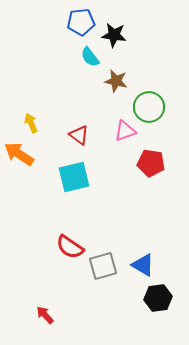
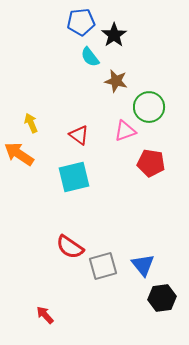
black star: rotated 30 degrees clockwise
blue triangle: rotated 20 degrees clockwise
black hexagon: moved 4 px right
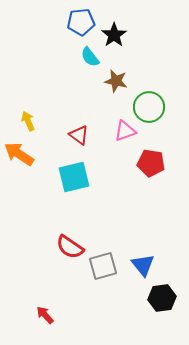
yellow arrow: moved 3 px left, 2 px up
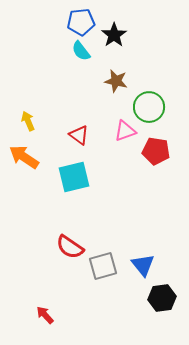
cyan semicircle: moved 9 px left, 6 px up
orange arrow: moved 5 px right, 3 px down
red pentagon: moved 5 px right, 12 px up
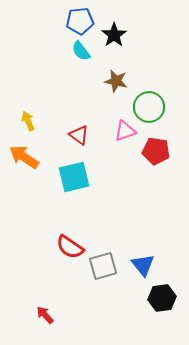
blue pentagon: moved 1 px left, 1 px up
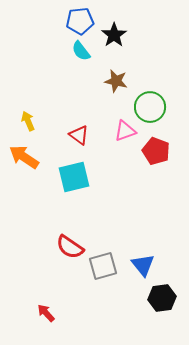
green circle: moved 1 px right
red pentagon: rotated 12 degrees clockwise
red arrow: moved 1 px right, 2 px up
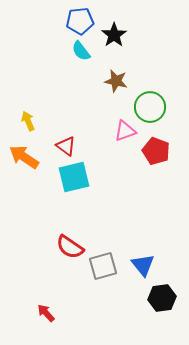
red triangle: moved 13 px left, 11 px down
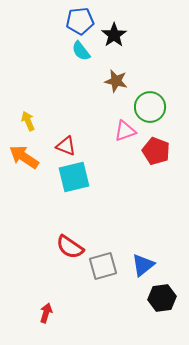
red triangle: rotated 15 degrees counterclockwise
blue triangle: rotated 30 degrees clockwise
red arrow: rotated 60 degrees clockwise
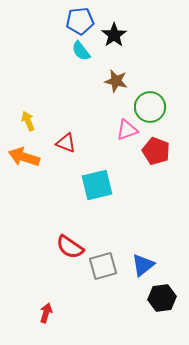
pink triangle: moved 2 px right, 1 px up
red triangle: moved 3 px up
orange arrow: rotated 16 degrees counterclockwise
cyan square: moved 23 px right, 8 px down
